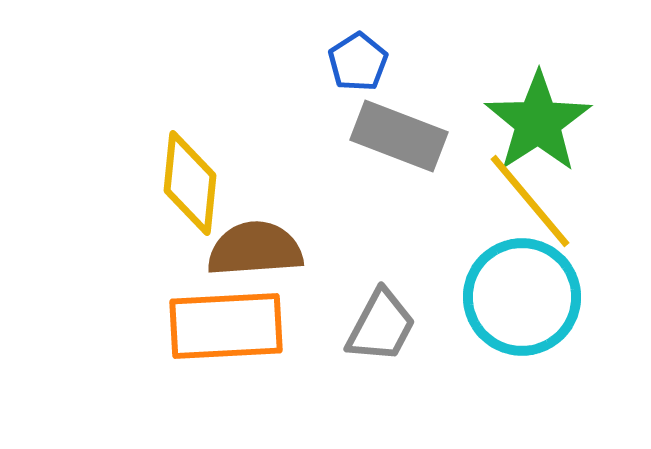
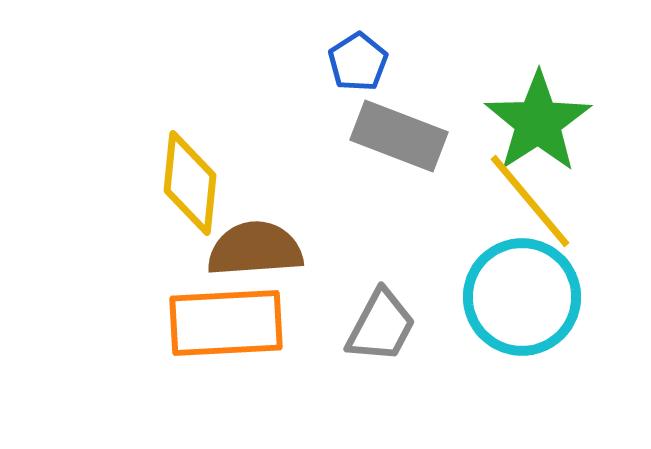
orange rectangle: moved 3 px up
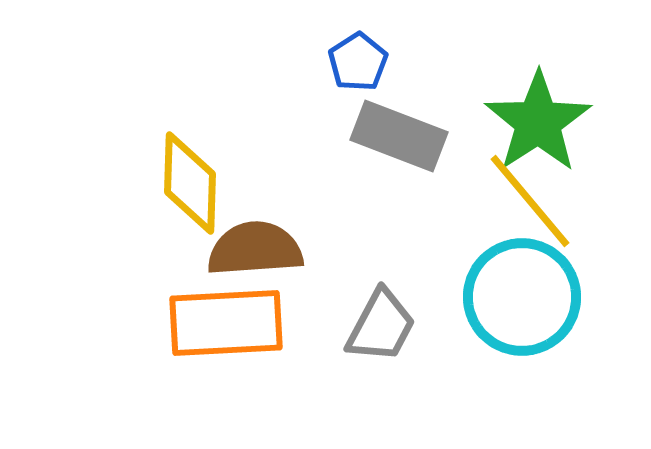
yellow diamond: rotated 4 degrees counterclockwise
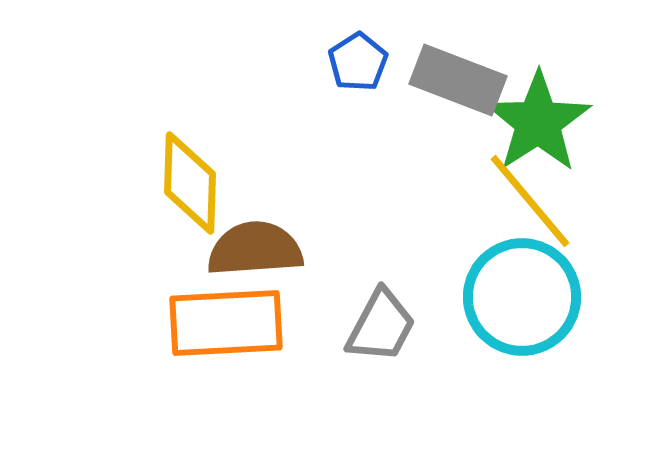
gray rectangle: moved 59 px right, 56 px up
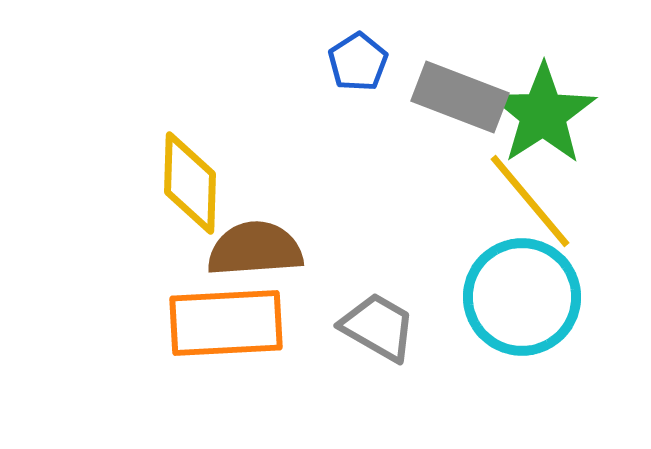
gray rectangle: moved 2 px right, 17 px down
green star: moved 5 px right, 8 px up
gray trapezoid: moved 3 px left, 1 px down; rotated 88 degrees counterclockwise
